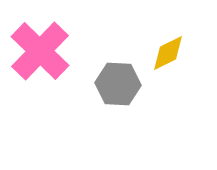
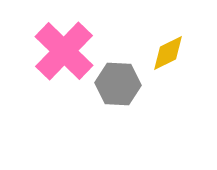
pink cross: moved 24 px right
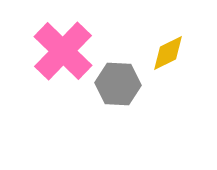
pink cross: moved 1 px left
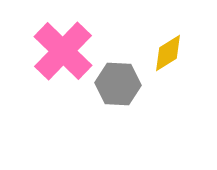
yellow diamond: rotated 6 degrees counterclockwise
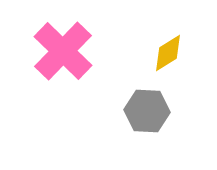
gray hexagon: moved 29 px right, 27 px down
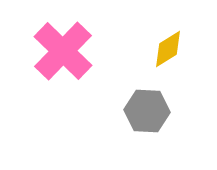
yellow diamond: moved 4 px up
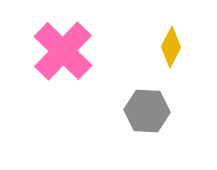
yellow diamond: moved 3 px right, 2 px up; rotated 30 degrees counterclockwise
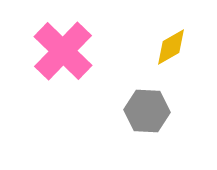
yellow diamond: rotated 33 degrees clockwise
